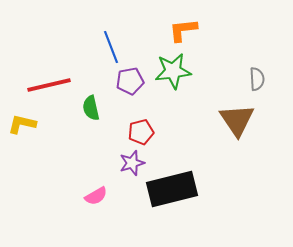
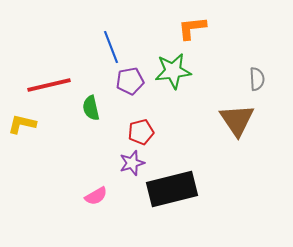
orange L-shape: moved 9 px right, 2 px up
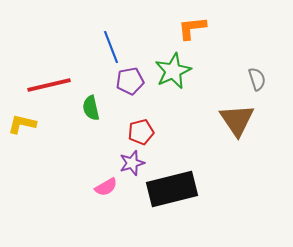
green star: rotated 18 degrees counterclockwise
gray semicircle: rotated 15 degrees counterclockwise
pink semicircle: moved 10 px right, 9 px up
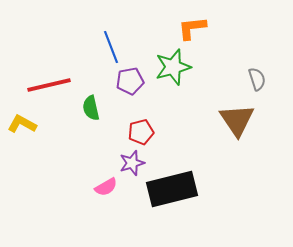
green star: moved 4 px up; rotated 9 degrees clockwise
yellow L-shape: rotated 16 degrees clockwise
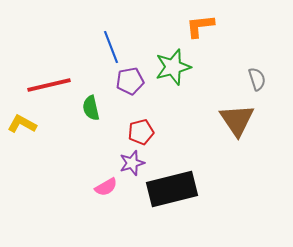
orange L-shape: moved 8 px right, 2 px up
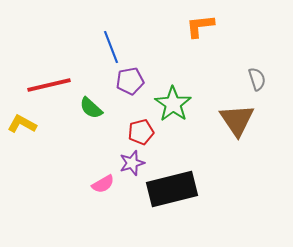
green star: moved 37 px down; rotated 21 degrees counterclockwise
green semicircle: rotated 35 degrees counterclockwise
pink semicircle: moved 3 px left, 3 px up
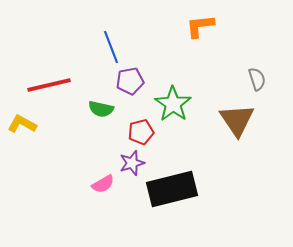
green semicircle: moved 10 px right, 1 px down; rotated 30 degrees counterclockwise
